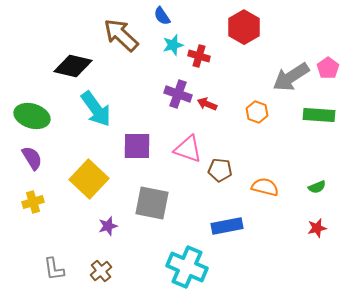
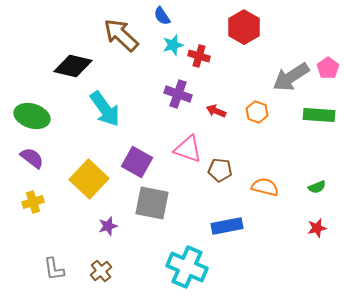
red arrow: moved 9 px right, 7 px down
cyan arrow: moved 9 px right
purple square: moved 16 px down; rotated 28 degrees clockwise
purple semicircle: rotated 20 degrees counterclockwise
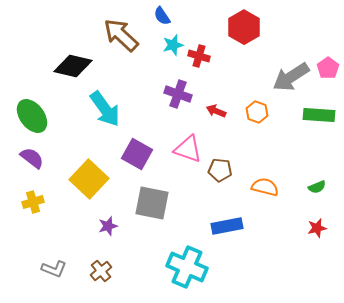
green ellipse: rotated 36 degrees clockwise
purple square: moved 8 px up
gray L-shape: rotated 60 degrees counterclockwise
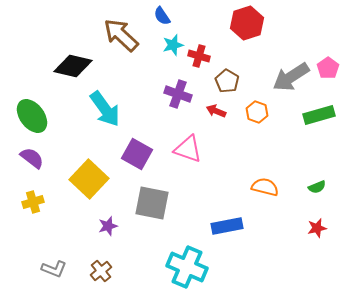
red hexagon: moved 3 px right, 4 px up; rotated 12 degrees clockwise
green rectangle: rotated 20 degrees counterclockwise
brown pentagon: moved 7 px right, 89 px up; rotated 25 degrees clockwise
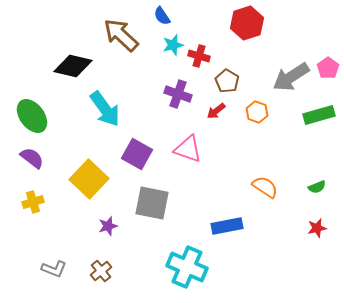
red arrow: rotated 60 degrees counterclockwise
orange semicircle: rotated 20 degrees clockwise
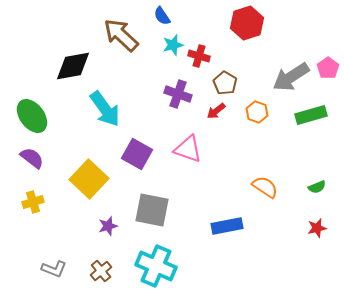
black diamond: rotated 24 degrees counterclockwise
brown pentagon: moved 2 px left, 2 px down
green rectangle: moved 8 px left
gray square: moved 7 px down
cyan cross: moved 31 px left, 1 px up
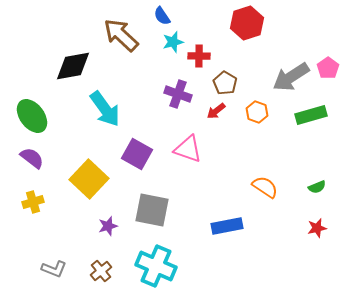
cyan star: moved 3 px up
red cross: rotated 15 degrees counterclockwise
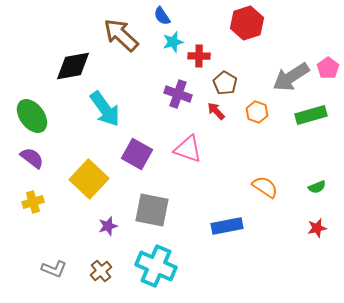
red arrow: rotated 84 degrees clockwise
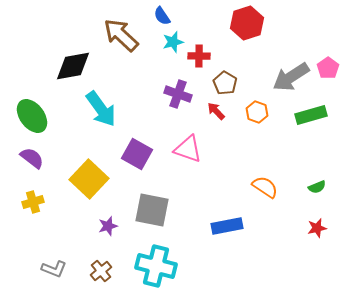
cyan arrow: moved 4 px left
cyan cross: rotated 9 degrees counterclockwise
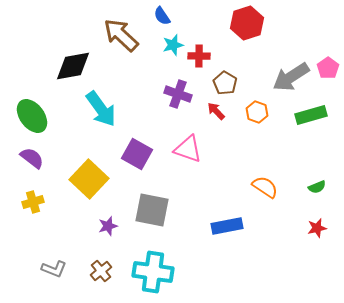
cyan star: moved 3 px down
cyan cross: moved 3 px left, 6 px down; rotated 6 degrees counterclockwise
